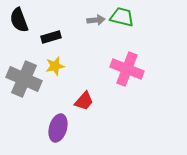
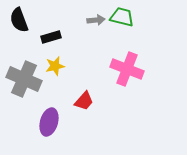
purple ellipse: moved 9 px left, 6 px up
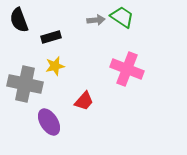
green trapezoid: rotated 20 degrees clockwise
gray cross: moved 1 px right, 5 px down; rotated 12 degrees counterclockwise
purple ellipse: rotated 48 degrees counterclockwise
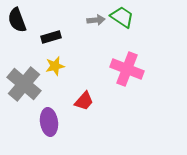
black semicircle: moved 2 px left
gray cross: moved 1 px left; rotated 28 degrees clockwise
purple ellipse: rotated 24 degrees clockwise
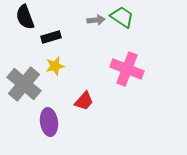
black semicircle: moved 8 px right, 3 px up
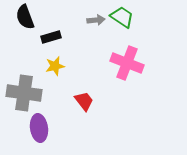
pink cross: moved 6 px up
gray cross: moved 9 px down; rotated 32 degrees counterclockwise
red trapezoid: rotated 80 degrees counterclockwise
purple ellipse: moved 10 px left, 6 px down
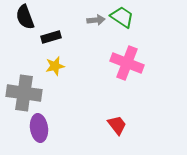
red trapezoid: moved 33 px right, 24 px down
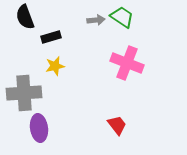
gray cross: rotated 12 degrees counterclockwise
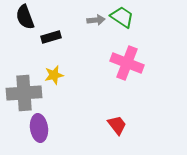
yellow star: moved 1 px left, 9 px down
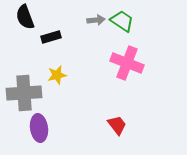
green trapezoid: moved 4 px down
yellow star: moved 3 px right
